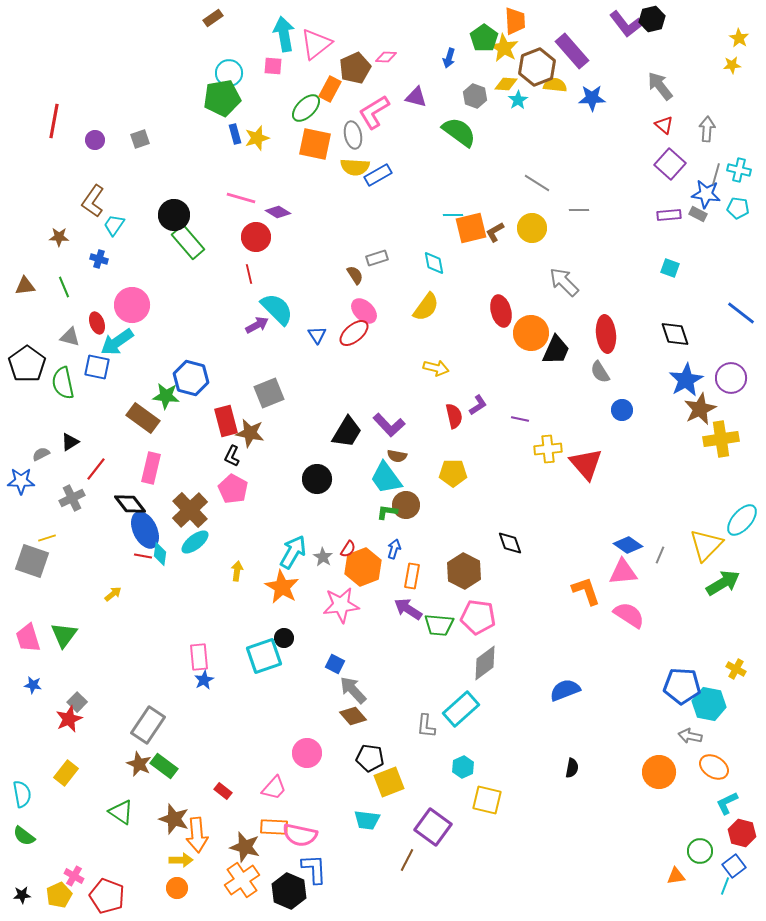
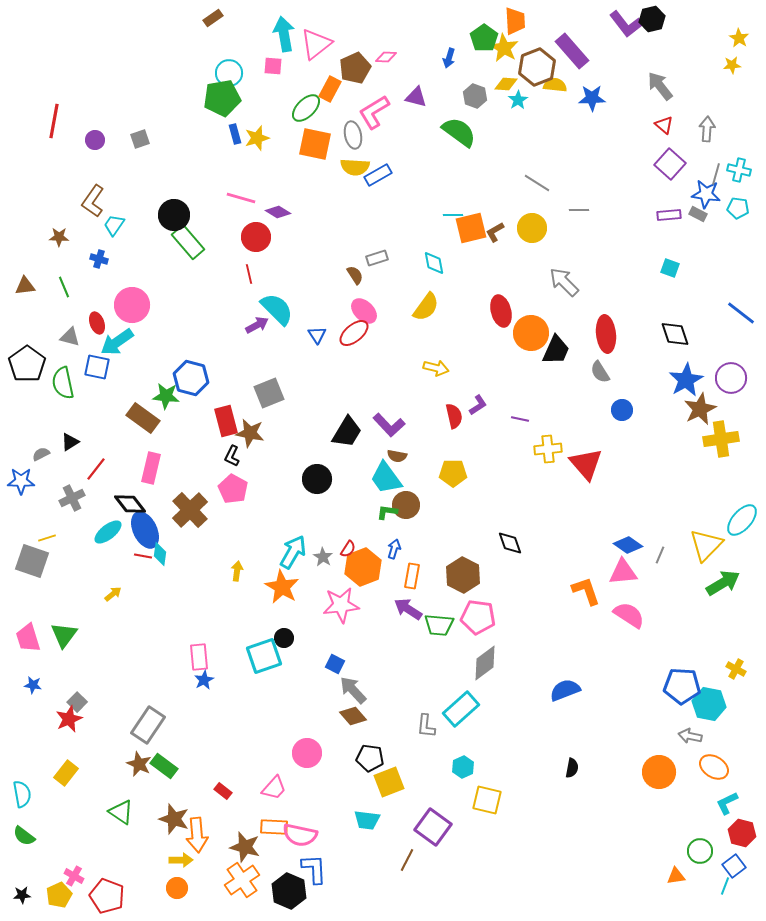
cyan ellipse at (195, 542): moved 87 px left, 10 px up
brown hexagon at (464, 571): moved 1 px left, 4 px down
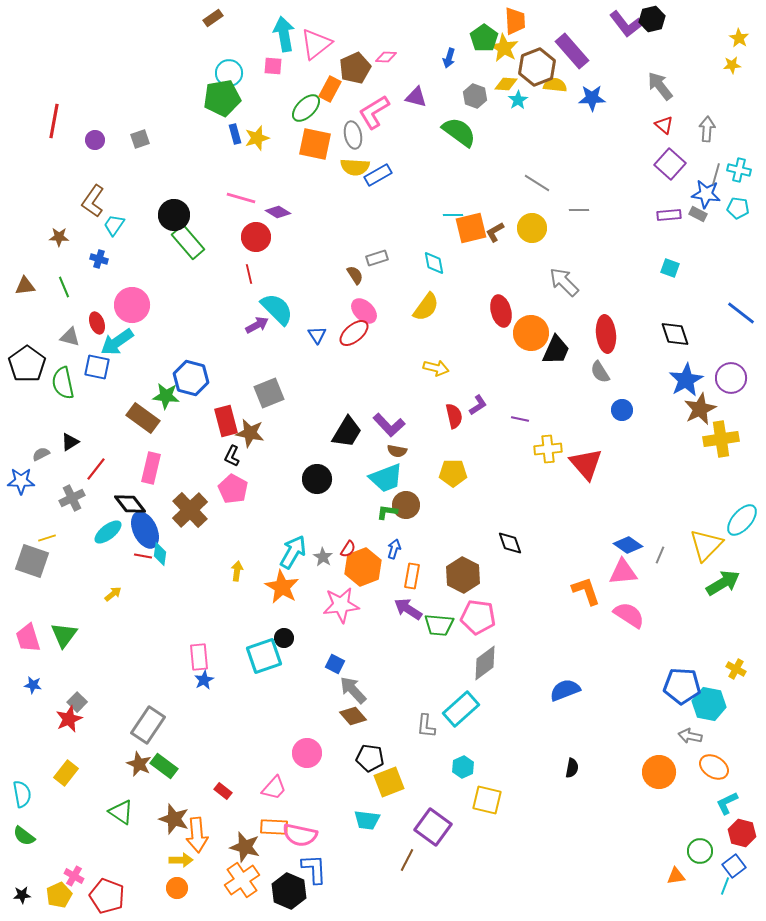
brown semicircle at (397, 456): moved 5 px up
cyan trapezoid at (386, 478): rotated 75 degrees counterclockwise
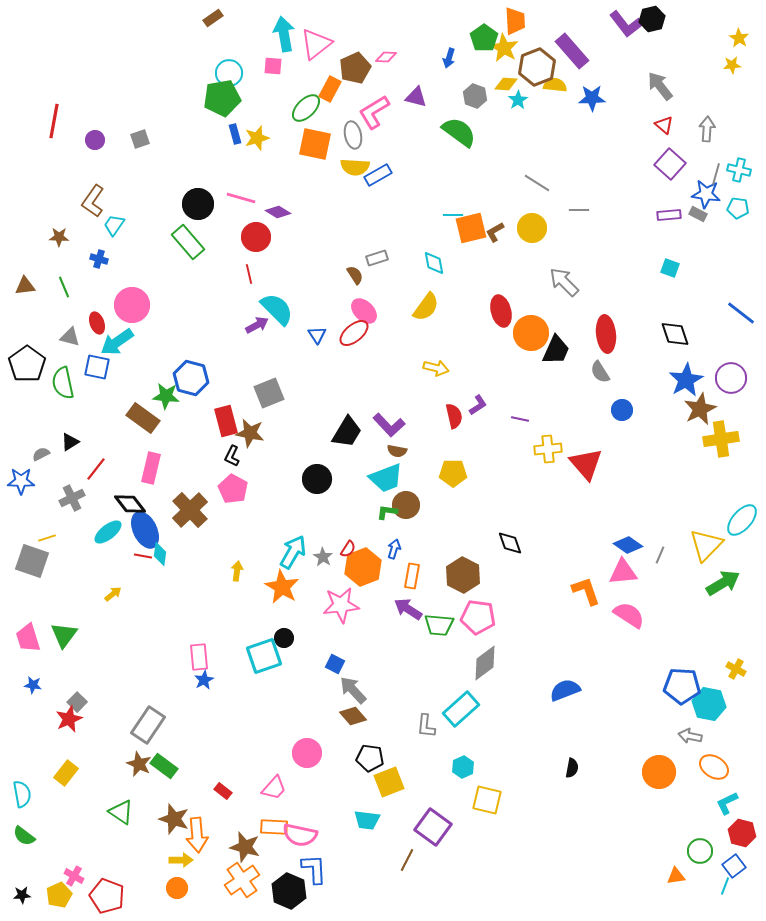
black circle at (174, 215): moved 24 px right, 11 px up
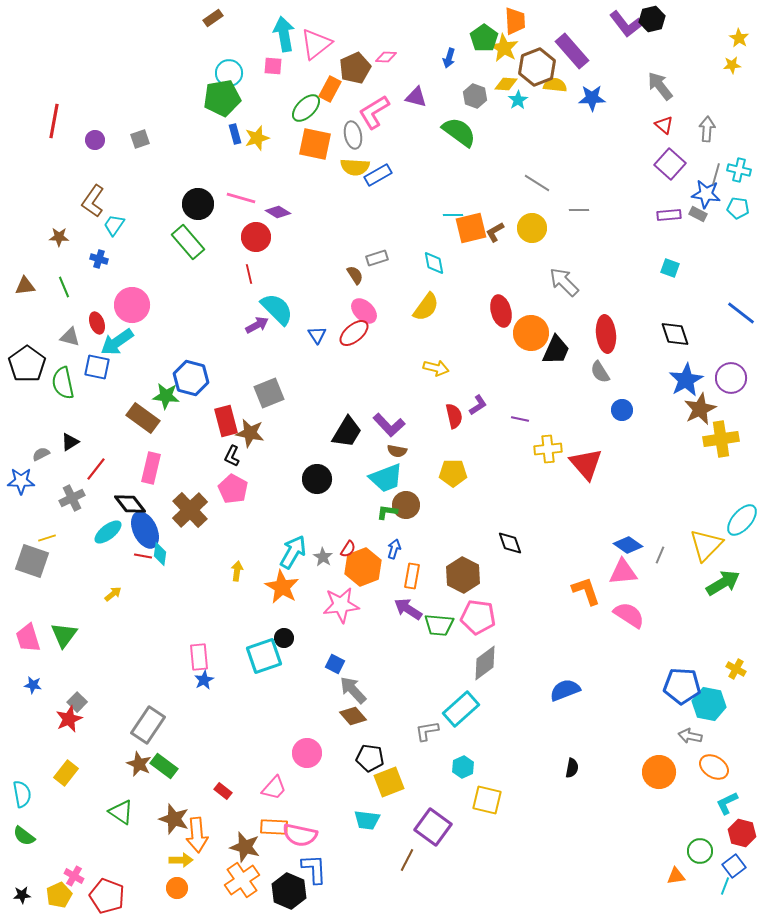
gray L-shape at (426, 726): moved 1 px right, 5 px down; rotated 75 degrees clockwise
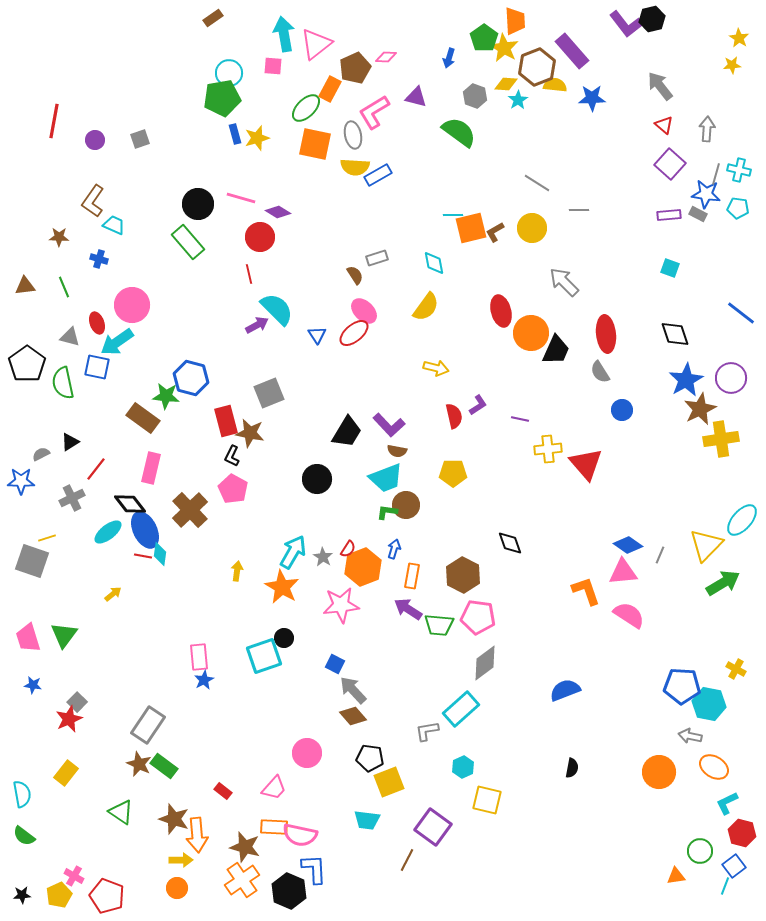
cyan trapezoid at (114, 225): rotated 80 degrees clockwise
red circle at (256, 237): moved 4 px right
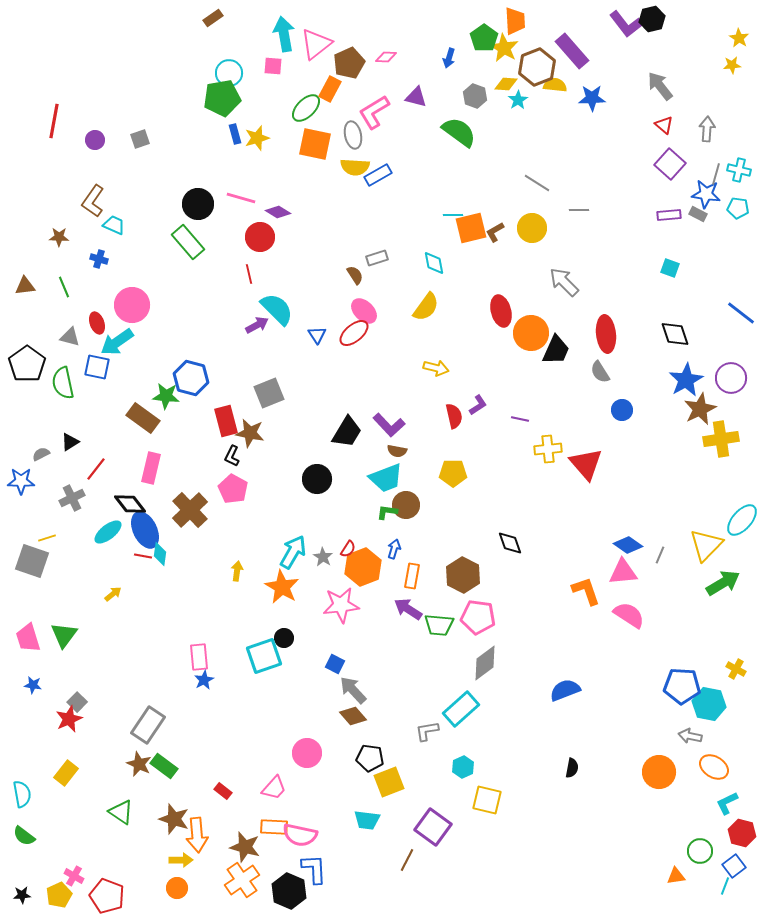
brown pentagon at (355, 68): moved 6 px left, 5 px up
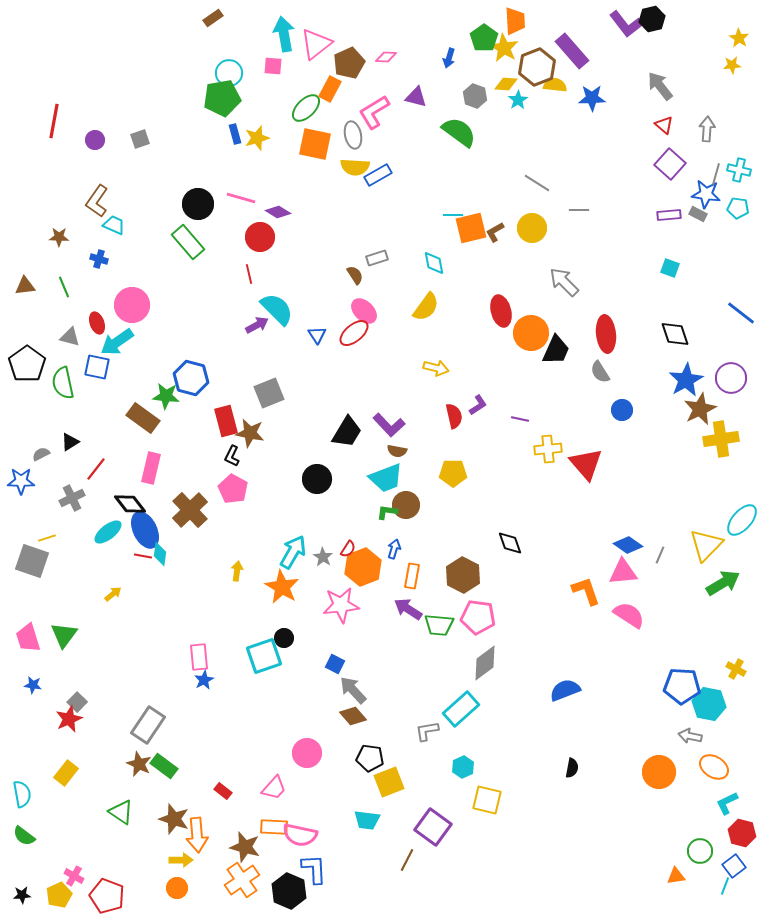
brown L-shape at (93, 201): moved 4 px right
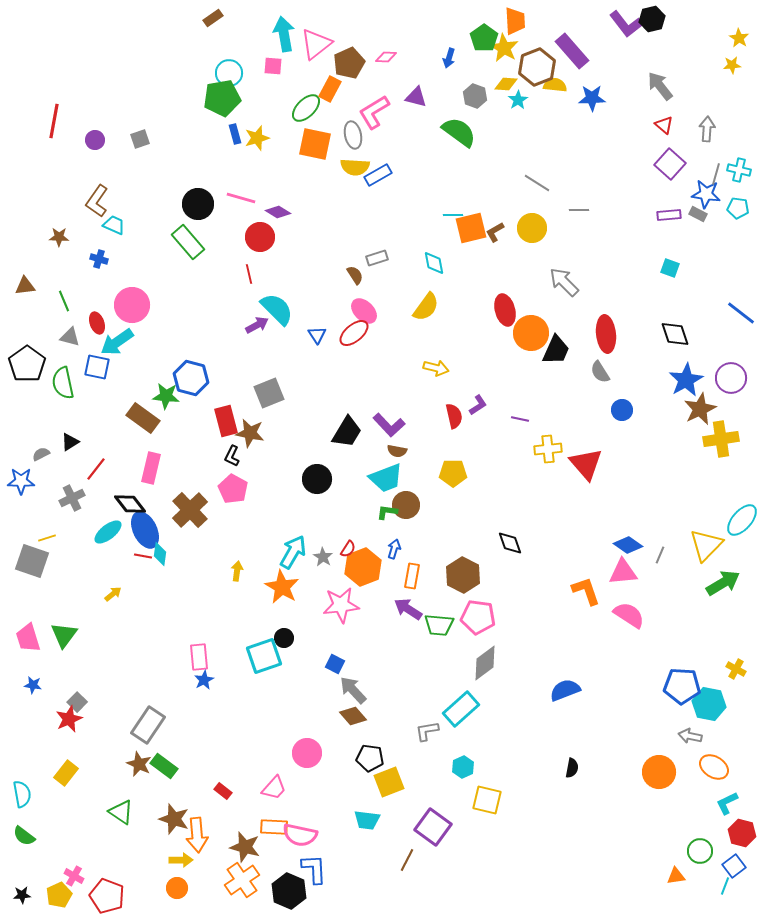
green line at (64, 287): moved 14 px down
red ellipse at (501, 311): moved 4 px right, 1 px up
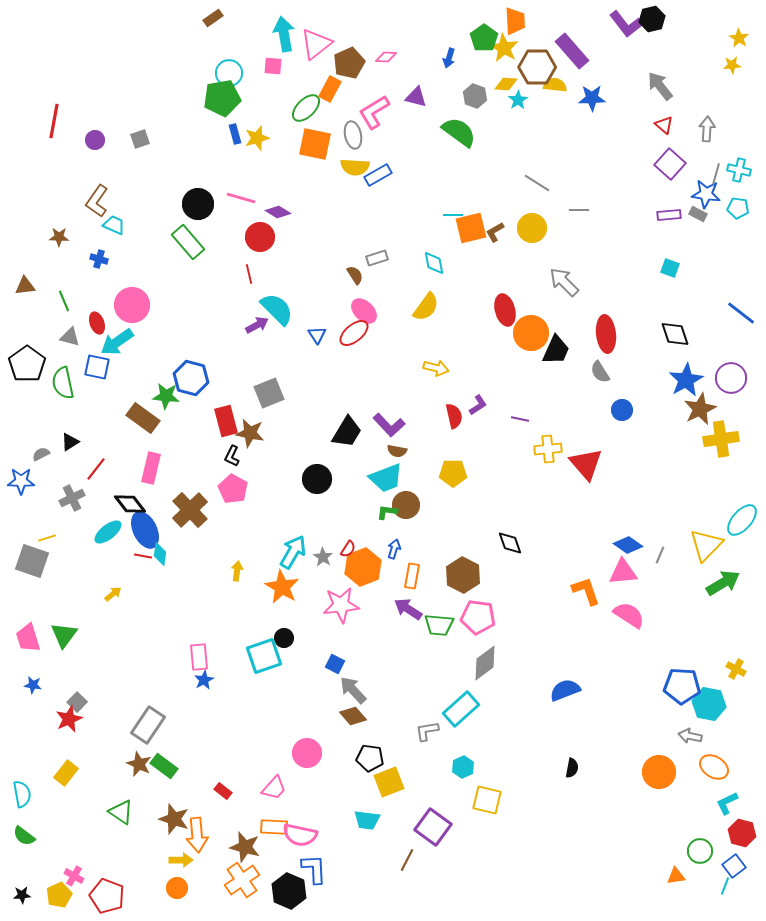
brown hexagon at (537, 67): rotated 21 degrees clockwise
